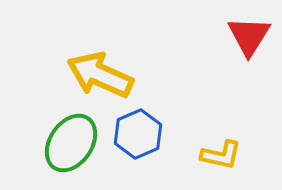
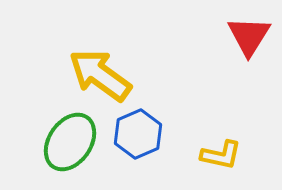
yellow arrow: rotated 12 degrees clockwise
green ellipse: moved 1 px left, 1 px up
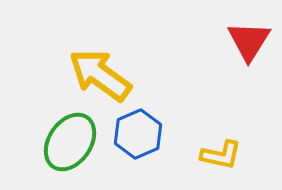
red triangle: moved 5 px down
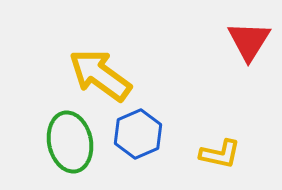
green ellipse: rotated 46 degrees counterclockwise
yellow L-shape: moved 1 px left, 1 px up
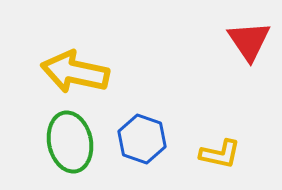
red triangle: rotated 6 degrees counterclockwise
yellow arrow: moved 25 px left, 3 px up; rotated 24 degrees counterclockwise
blue hexagon: moved 4 px right, 5 px down; rotated 18 degrees counterclockwise
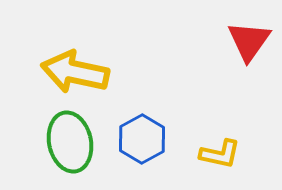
red triangle: rotated 9 degrees clockwise
blue hexagon: rotated 12 degrees clockwise
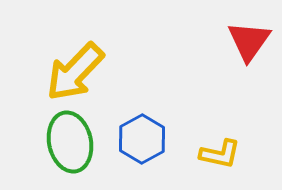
yellow arrow: rotated 58 degrees counterclockwise
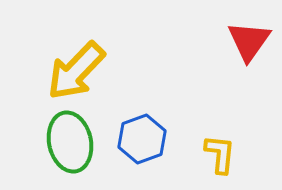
yellow arrow: moved 1 px right, 1 px up
blue hexagon: rotated 9 degrees clockwise
yellow L-shape: rotated 96 degrees counterclockwise
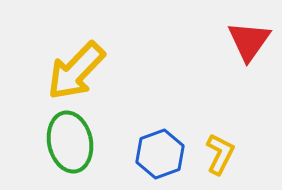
blue hexagon: moved 18 px right, 15 px down
yellow L-shape: rotated 21 degrees clockwise
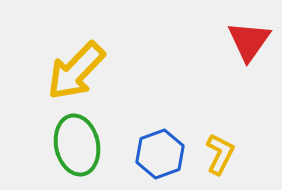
green ellipse: moved 7 px right, 3 px down
